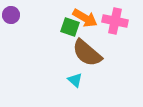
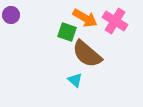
pink cross: rotated 20 degrees clockwise
green square: moved 3 px left, 5 px down
brown semicircle: moved 1 px down
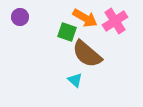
purple circle: moved 9 px right, 2 px down
pink cross: rotated 25 degrees clockwise
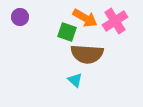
brown semicircle: rotated 36 degrees counterclockwise
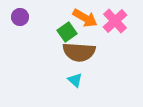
pink cross: rotated 10 degrees counterclockwise
green square: rotated 36 degrees clockwise
brown semicircle: moved 8 px left, 2 px up
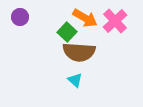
green square: rotated 12 degrees counterclockwise
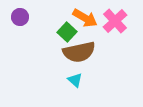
brown semicircle: rotated 16 degrees counterclockwise
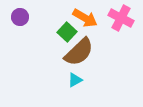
pink cross: moved 6 px right, 3 px up; rotated 20 degrees counterclockwise
brown semicircle: rotated 32 degrees counterclockwise
cyan triangle: rotated 49 degrees clockwise
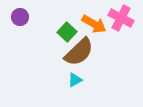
orange arrow: moved 9 px right, 6 px down
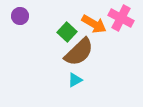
purple circle: moved 1 px up
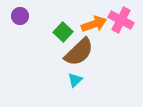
pink cross: moved 2 px down
orange arrow: rotated 50 degrees counterclockwise
green square: moved 4 px left
cyan triangle: rotated 14 degrees counterclockwise
